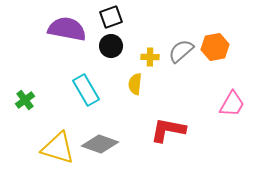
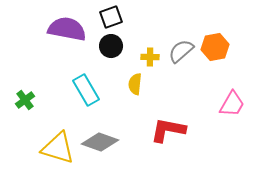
gray diamond: moved 2 px up
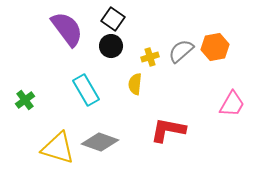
black square: moved 2 px right, 2 px down; rotated 35 degrees counterclockwise
purple semicircle: rotated 42 degrees clockwise
yellow cross: rotated 18 degrees counterclockwise
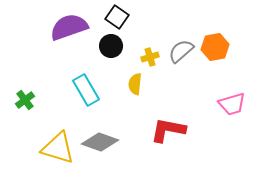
black square: moved 4 px right, 2 px up
purple semicircle: moved 2 px right, 2 px up; rotated 72 degrees counterclockwise
pink trapezoid: rotated 44 degrees clockwise
